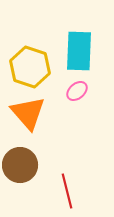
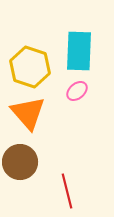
brown circle: moved 3 px up
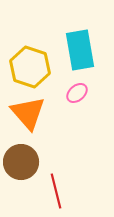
cyan rectangle: moved 1 px right, 1 px up; rotated 12 degrees counterclockwise
pink ellipse: moved 2 px down
brown circle: moved 1 px right
red line: moved 11 px left
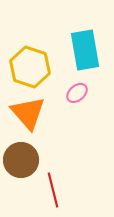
cyan rectangle: moved 5 px right
brown circle: moved 2 px up
red line: moved 3 px left, 1 px up
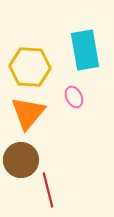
yellow hexagon: rotated 15 degrees counterclockwise
pink ellipse: moved 3 px left, 4 px down; rotated 75 degrees counterclockwise
orange triangle: rotated 21 degrees clockwise
red line: moved 5 px left
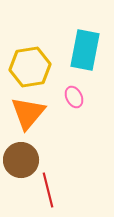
cyan rectangle: rotated 21 degrees clockwise
yellow hexagon: rotated 12 degrees counterclockwise
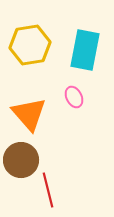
yellow hexagon: moved 22 px up
orange triangle: moved 1 px right, 1 px down; rotated 21 degrees counterclockwise
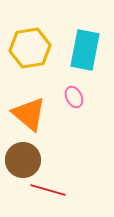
yellow hexagon: moved 3 px down
orange triangle: rotated 9 degrees counterclockwise
brown circle: moved 2 px right
red line: rotated 60 degrees counterclockwise
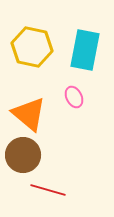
yellow hexagon: moved 2 px right, 1 px up; rotated 21 degrees clockwise
brown circle: moved 5 px up
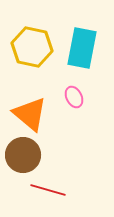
cyan rectangle: moved 3 px left, 2 px up
orange triangle: moved 1 px right
